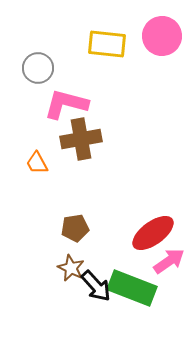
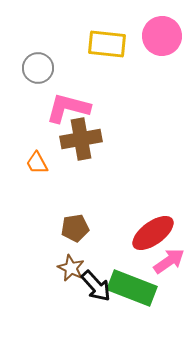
pink L-shape: moved 2 px right, 4 px down
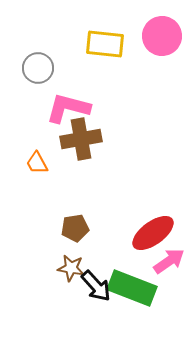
yellow rectangle: moved 2 px left
brown star: rotated 16 degrees counterclockwise
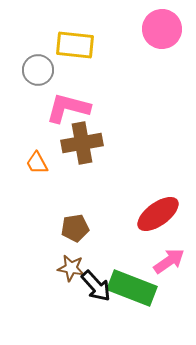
pink circle: moved 7 px up
yellow rectangle: moved 30 px left, 1 px down
gray circle: moved 2 px down
brown cross: moved 1 px right, 4 px down
red ellipse: moved 5 px right, 19 px up
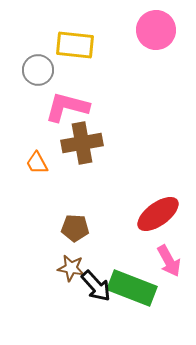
pink circle: moved 6 px left, 1 px down
pink L-shape: moved 1 px left, 1 px up
brown pentagon: rotated 12 degrees clockwise
pink arrow: rotated 96 degrees clockwise
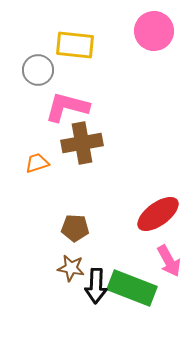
pink circle: moved 2 px left, 1 px down
orange trapezoid: rotated 100 degrees clockwise
black arrow: rotated 44 degrees clockwise
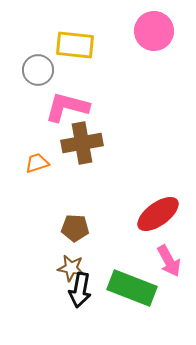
black arrow: moved 16 px left, 4 px down; rotated 8 degrees clockwise
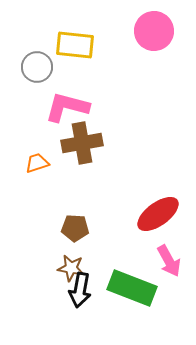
gray circle: moved 1 px left, 3 px up
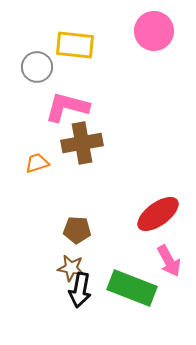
brown pentagon: moved 2 px right, 2 px down
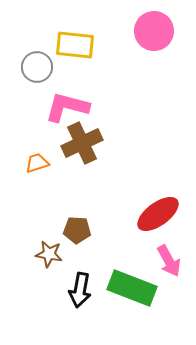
brown cross: rotated 15 degrees counterclockwise
brown star: moved 22 px left, 14 px up
